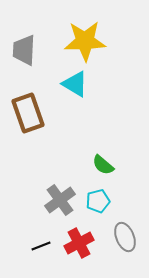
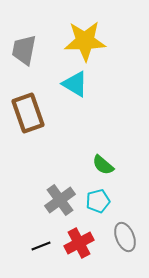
gray trapezoid: rotated 8 degrees clockwise
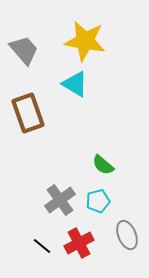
yellow star: rotated 12 degrees clockwise
gray trapezoid: rotated 128 degrees clockwise
gray ellipse: moved 2 px right, 2 px up
black line: moved 1 px right; rotated 60 degrees clockwise
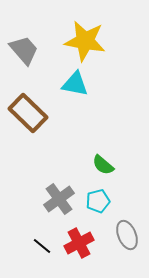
cyan triangle: rotated 20 degrees counterclockwise
brown rectangle: rotated 27 degrees counterclockwise
gray cross: moved 1 px left, 1 px up
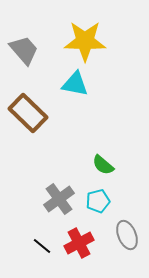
yellow star: rotated 9 degrees counterclockwise
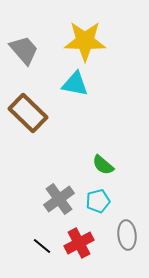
gray ellipse: rotated 16 degrees clockwise
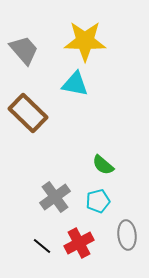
gray cross: moved 4 px left, 2 px up
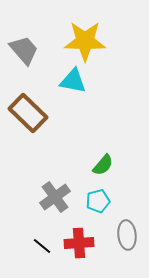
cyan triangle: moved 2 px left, 3 px up
green semicircle: rotated 90 degrees counterclockwise
red cross: rotated 24 degrees clockwise
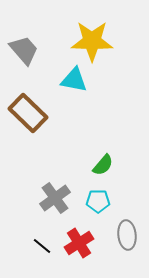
yellow star: moved 7 px right
cyan triangle: moved 1 px right, 1 px up
gray cross: moved 1 px down
cyan pentagon: rotated 15 degrees clockwise
red cross: rotated 28 degrees counterclockwise
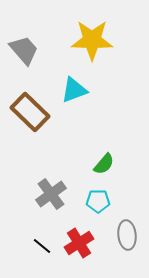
yellow star: moved 1 px up
cyan triangle: moved 10 px down; rotated 32 degrees counterclockwise
brown rectangle: moved 2 px right, 1 px up
green semicircle: moved 1 px right, 1 px up
gray cross: moved 4 px left, 4 px up
